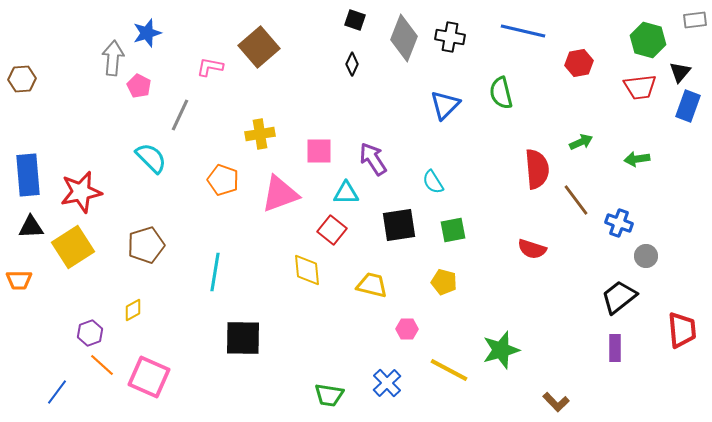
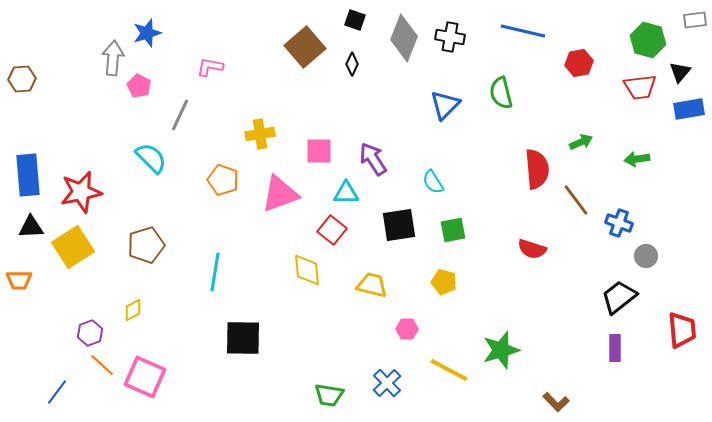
brown square at (259, 47): moved 46 px right
blue rectangle at (688, 106): moved 1 px right, 3 px down; rotated 60 degrees clockwise
pink square at (149, 377): moved 4 px left
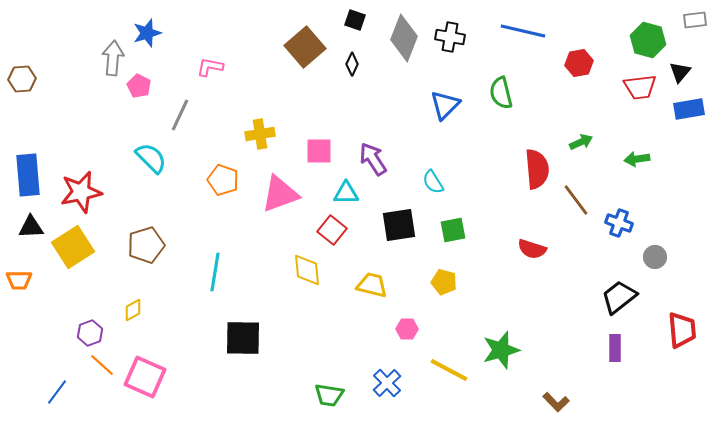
gray circle at (646, 256): moved 9 px right, 1 px down
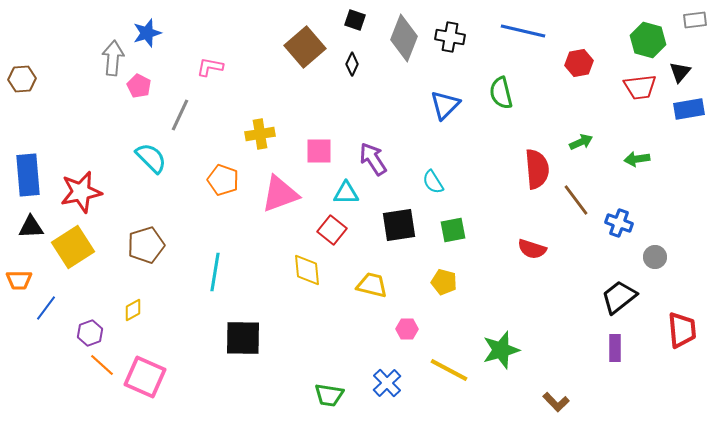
blue line at (57, 392): moved 11 px left, 84 px up
